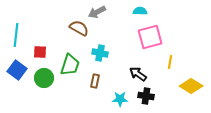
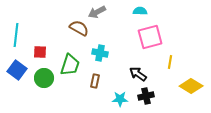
black cross: rotated 21 degrees counterclockwise
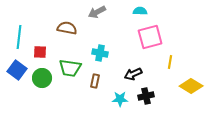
brown semicircle: moved 12 px left; rotated 18 degrees counterclockwise
cyan line: moved 3 px right, 2 px down
green trapezoid: moved 3 px down; rotated 80 degrees clockwise
black arrow: moved 5 px left; rotated 60 degrees counterclockwise
green circle: moved 2 px left
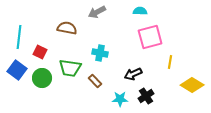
red square: rotated 24 degrees clockwise
brown rectangle: rotated 56 degrees counterclockwise
yellow diamond: moved 1 px right, 1 px up
black cross: rotated 21 degrees counterclockwise
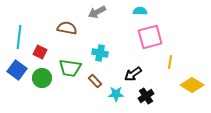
black arrow: rotated 12 degrees counterclockwise
cyan star: moved 4 px left, 5 px up
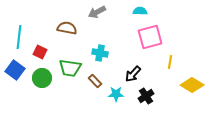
blue square: moved 2 px left
black arrow: rotated 12 degrees counterclockwise
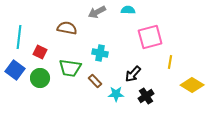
cyan semicircle: moved 12 px left, 1 px up
green circle: moved 2 px left
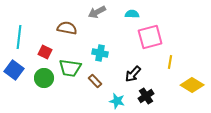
cyan semicircle: moved 4 px right, 4 px down
red square: moved 5 px right
blue square: moved 1 px left
green circle: moved 4 px right
cyan star: moved 1 px right, 7 px down; rotated 14 degrees clockwise
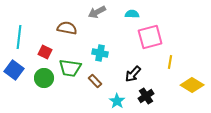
cyan star: rotated 21 degrees clockwise
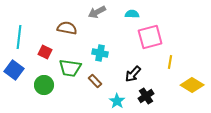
green circle: moved 7 px down
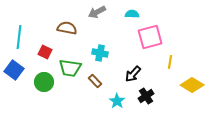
green circle: moved 3 px up
